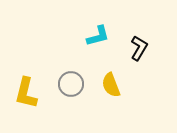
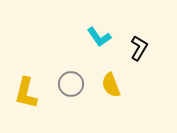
cyan L-shape: moved 1 px right, 1 px down; rotated 70 degrees clockwise
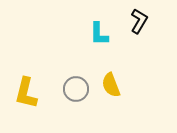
cyan L-shape: moved 3 px up; rotated 35 degrees clockwise
black L-shape: moved 27 px up
gray circle: moved 5 px right, 5 px down
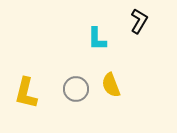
cyan L-shape: moved 2 px left, 5 px down
